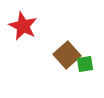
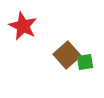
green square: moved 2 px up
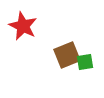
brown square: rotated 20 degrees clockwise
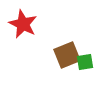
red star: moved 2 px up
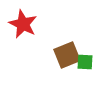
green square: rotated 12 degrees clockwise
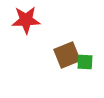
red star: moved 3 px right, 4 px up; rotated 28 degrees counterclockwise
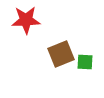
brown square: moved 6 px left, 1 px up
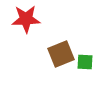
red star: moved 1 px up
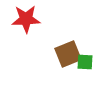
brown square: moved 7 px right
